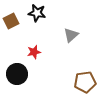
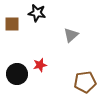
brown square: moved 1 px right, 3 px down; rotated 28 degrees clockwise
red star: moved 6 px right, 13 px down
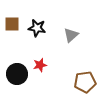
black star: moved 15 px down
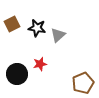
brown square: rotated 28 degrees counterclockwise
gray triangle: moved 13 px left
red star: moved 1 px up
brown pentagon: moved 2 px left, 1 px down; rotated 15 degrees counterclockwise
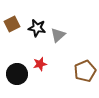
brown pentagon: moved 2 px right, 12 px up
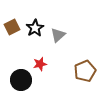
brown square: moved 3 px down
black star: moved 2 px left; rotated 30 degrees clockwise
black circle: moved 4 px right, 6 px down
